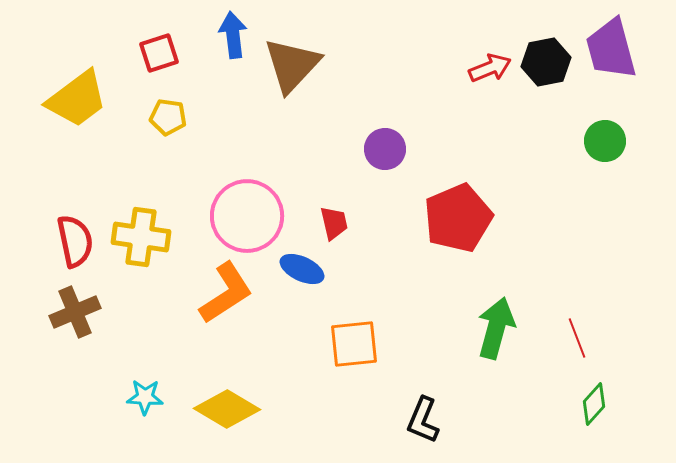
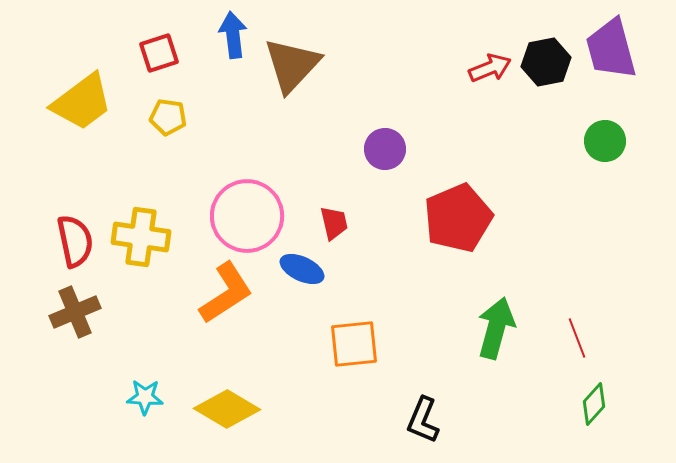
yellow trapezoid: moved 5 px right, 3 px down
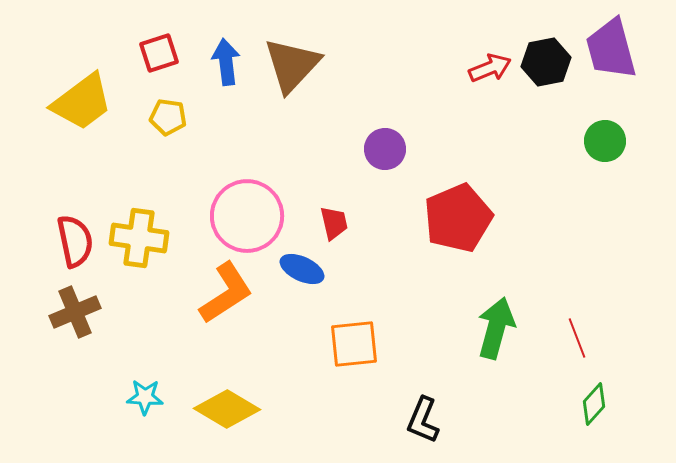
blue arrow: moved 7 px left, 27 px down
yellow cross: moved 2 px left, 1 px down
